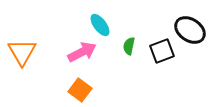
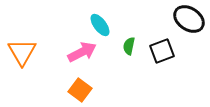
black ellipse: moved 1 px left, 11 px up
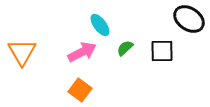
green semicircle: moved 4 px left, 2 px down; rotated 36 degrees clockwise
black square: rotated 20 degrees clockwise
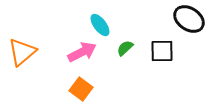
orange triangle: rotated 20 degrees clockwise
orange square: moved 1 px right, 1 px up
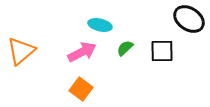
cyan ellipse: rotated 40 degrees counterclockwise
orange triangle: moved 1 px left, 1 px up
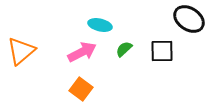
green semicircle: moved 1 px left, 1 px down
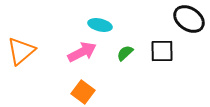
green semicircle: moved 1 px right, 4 px down
orange square: moved 2 px right, 3 px down
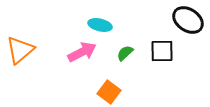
black ellipse: moved 1 px left, 1 px down
orange triangle: moved 1 px left, 1 px up
orange square: moved 26 px right
